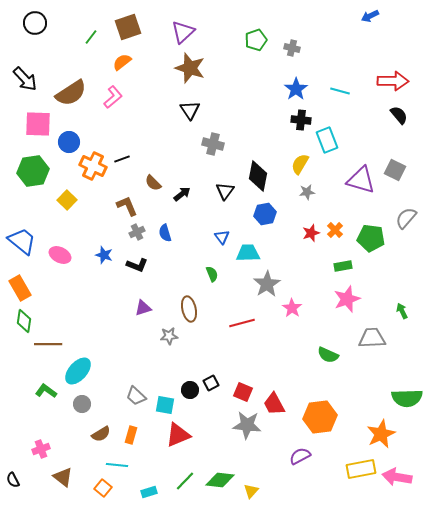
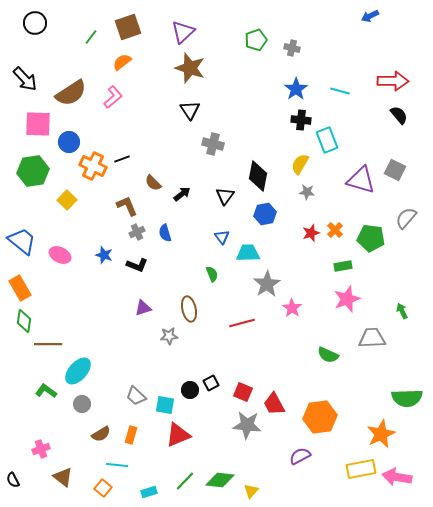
black triangle at (225, 191): moved 5 px down
gray star at (307, 192): rotated 14 degrees clockwise
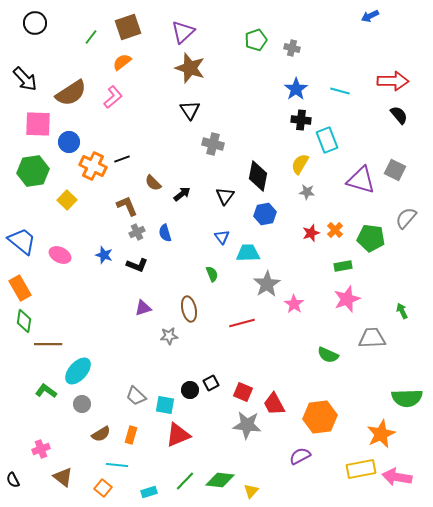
pink star at (292, 308): moved 2 px right, 4 px up
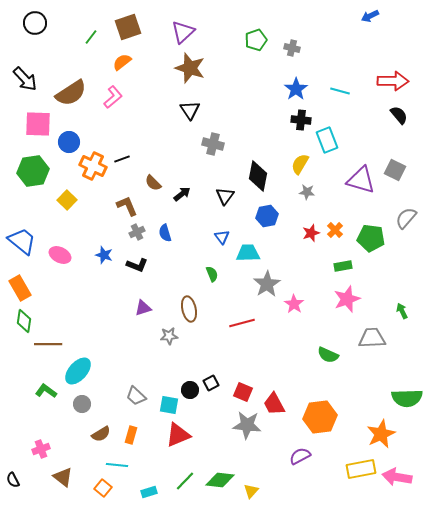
blue hexagon at (265, 214): moved 2 px right, 2 px down
cyan square at (165, 405): moved 4 px right
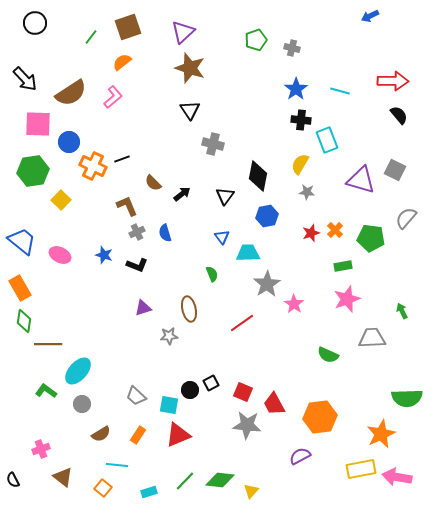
yellow square at (67, 200): moved 6 px left
red line at (242, 323): rotated 20 degrees counterclockwise
orange rectangle at (131, 435): moved 7 px right; rotated 18 degrees clockwise
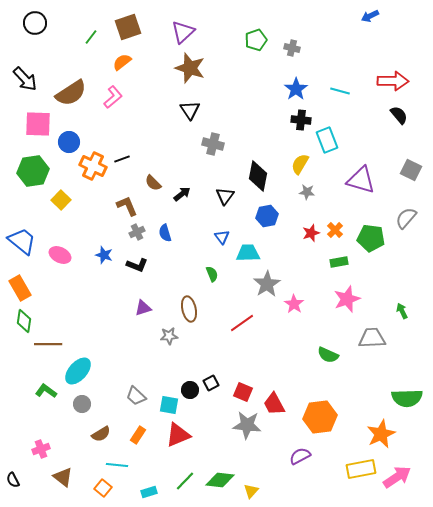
gray square at (395, 170): moved 16 px right
green rectangle at (343, 266): moved 4 px left, 4 px up
pink arrow at (397, 477): rotated 136 degrees clockwise
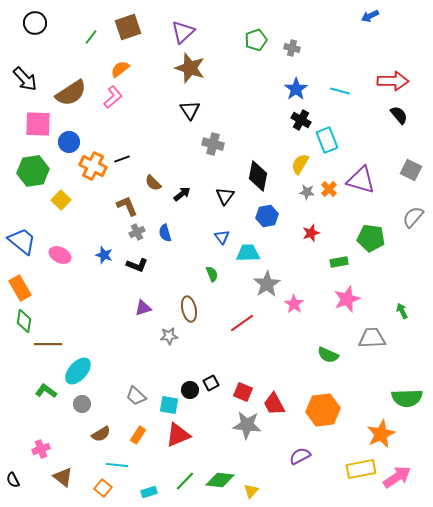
orange semicircle at (122, 62): moved 2 px left, 7 px down
black cross at (301, 120): rotated 24 degrees clockwise
gray semicircle at (406, 218): moved 7 px right, 1 px up
orange cross at (335, 230): moved 6 px left, 41 px up
orange hexagon at (320, 417): moved 3 px right, 7 px up
